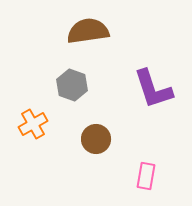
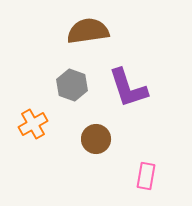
purple L-shape: moved 25 px left, 1 px up
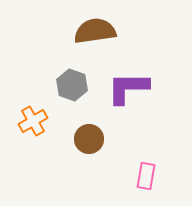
brown semicircle: moved 7 px right
purple L-shape: rotated 108 degrees clockwise
orange cross: moved 3 px up
brown circle: moved 7 px left
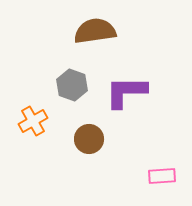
purple L-shape: moved 2 px left, 4 px down
pink rectangle: moved 16 px right; rotated 76 degrees clockwise
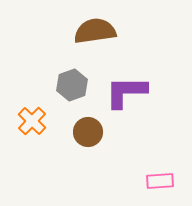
gray hexagon: rotated 20 degrees clockwise
orange cross: moved 1 px left; rotated 16 degrees counterclockwise
brown circle: moved 1 px left, 7 px up
pink rectangle: moved 2 px left, 5 px down
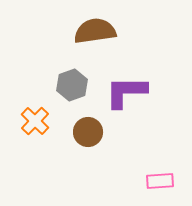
orange cross: moved 3 px right
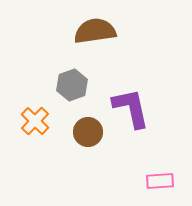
purple L-shape: moved 5 px right, 16 px down; rotated 78 degrees clockwise
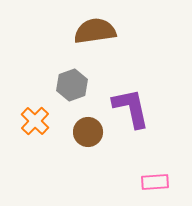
pink rectangle: moved 5 px left, 1 px down
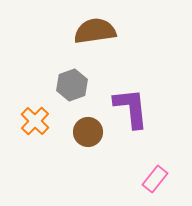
purple L-shape: rotated 6 degrees clockwise
pink rectangle: moved 3 px up; rotated 48 degrees counterclockwise
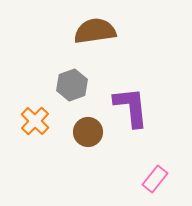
purple L-shape: moved 1 px up
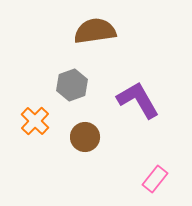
purple L-shape: moved 7 px right, 7 px up; rotated 24 degrees counterclockwise
brown circle: moved 3 px left, 5 px down
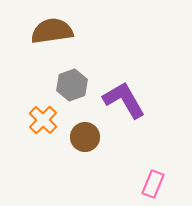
brown semicircle: moved 43 px left
purple L-shape: moved 14 px left
orange cross: moved 8 px right, 1 px up
pink rectangle: moved 2 px left, 5 px down; rotated 16 degrees counterclockwise
